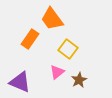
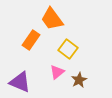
orange rectangle: moved 1 px right, 1 px down
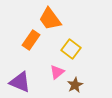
orange trapezoid: moved 2 px left
yellow square: moved 3 px right
brown star: moved 4 px left, 5 px down
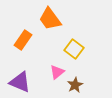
orange rectangle: moved 8 px left
yellow square: moved 3 px right
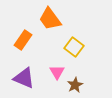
yellow square: moved 2 px up
pink triangle: rotated 21 degrees counterclockwise
purple triangle: moved 4 px right, 4 px up
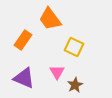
yellow square: rotated 12 degrees counterclockwise
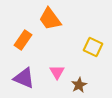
yellow square: moved 19 px right
brown star: moved 4 px right
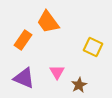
orange trapezoid: moved 2 px left, 3 px down
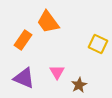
yellow square: moved 5 px right, 3 px up
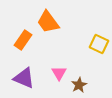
yellow square: moved 1 px right
pink triangle: moved 2 px right, 1 px down
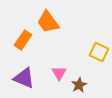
yellow square: moved 8 px down
